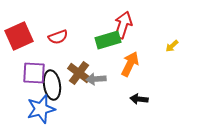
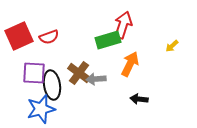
red semicircle: moved 9 px left
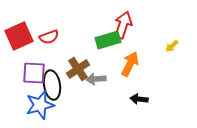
brown cross: moved 1 px left, 4 px up; rotated 20 degrees clockwise
blue star: moved 1 px left, 4 px up
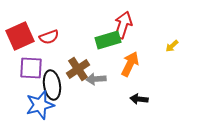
red square: moved 1 px right
purple square: moved 3 px left, 5 px up
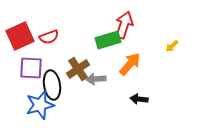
red arrow: moved 1 px right
orange arrow: rotated 15 degrees clockwise
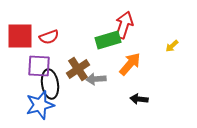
red square: rotated 24 degrees clockwise
purple square: moved 8 px right, 2 px up
black ellipse: moved 2 px left, 1 px up
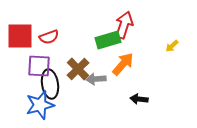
orange arrow: moved 7 px left
brown cross: rotated 10 degrees counterclockwise
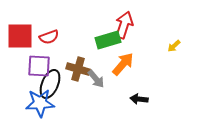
yellow arrow: moved 2 px right
brown cross: rotated 30 degrees counterclockwise
gray arrow: rotated 126 degrees counterclockwise
black ellipse: rotated 32 degrees clockwise
blue star: moved 2 px up; rotated 12 degrees clockwise
